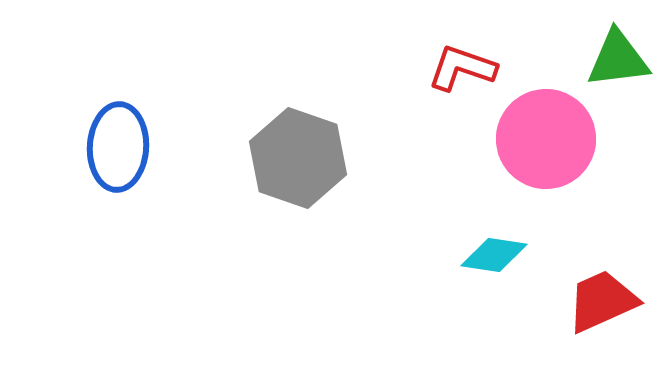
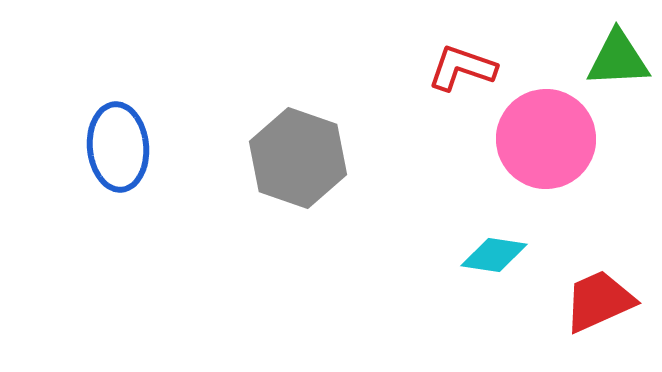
green triangle: rotated 4 degrees clockwise
blue ellipse: rotated 8 degrees counterclockwise
red trapezoid: moved 3 px left
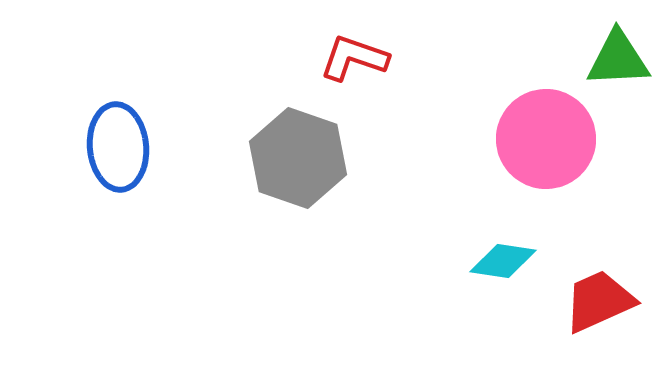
red L-shape: moved 108 px left, 10 px up
cyan diamond: moved 9 px right, 6 px down
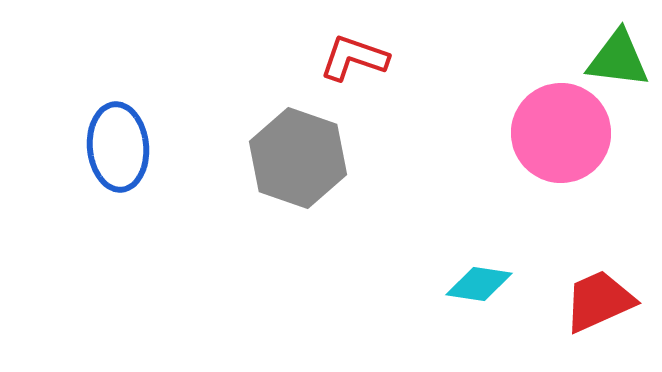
green triangle: rotated 10 degrees clockwise
pink circle: moved 15 px right, 6 px up
cyan diamond: moved 24 px left, 23 px down
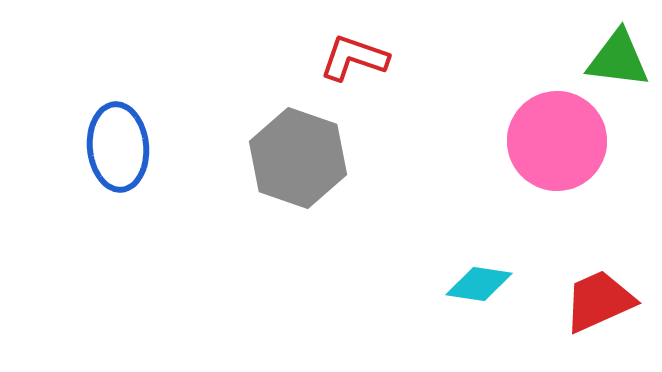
pink circle: moved 4 px left, 8 px down
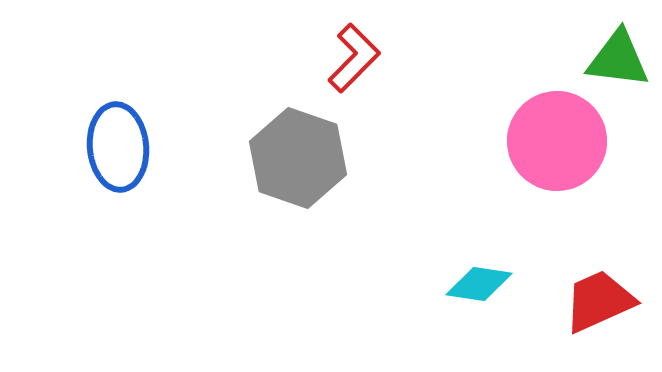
red L-shape: rotated 116 degrees clockwise
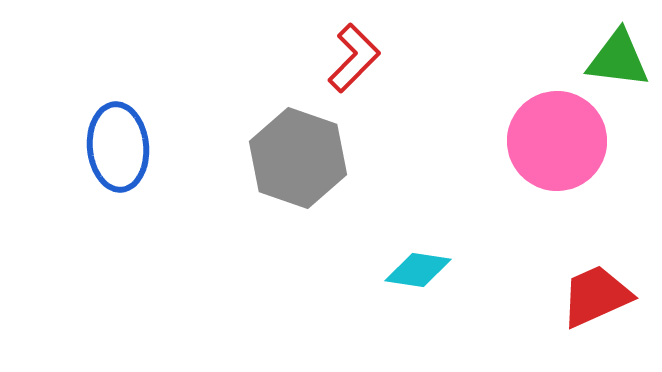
cyan diamond: moved 61 px left, 14 px up
red trapezoid: moved 3 px left, 5 px up
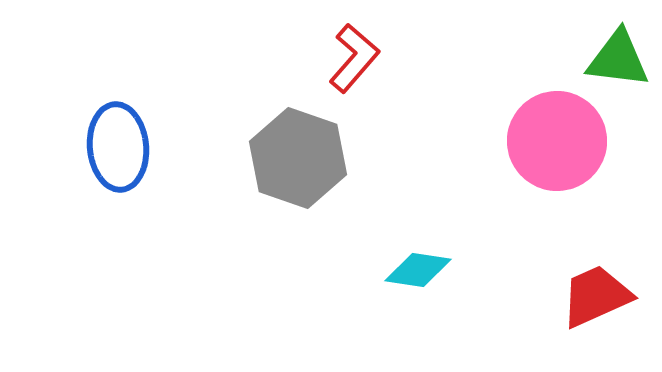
red L-shape: rotated 4 degrees counterclockwise
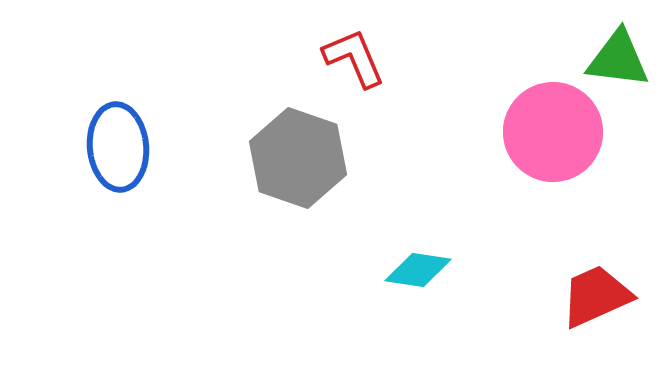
red L-shape: rotated 64 degrees counterclockwise
pink circle: moved 4 px left, 9 px up
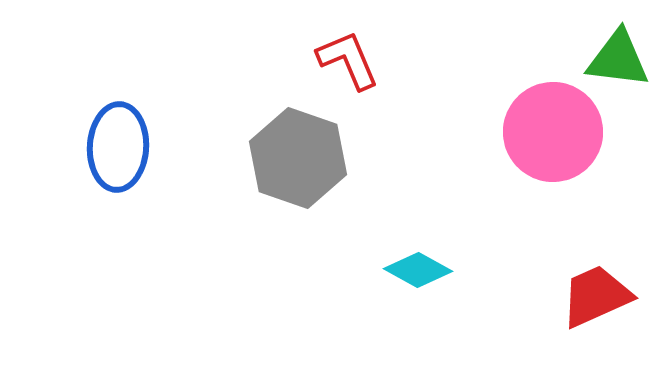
red L-shape: moved 6 px left, 2 px down
blue ellipse: rotated 8 degrees clockwise
cyan diamond: rotated 20 degrees clockwise
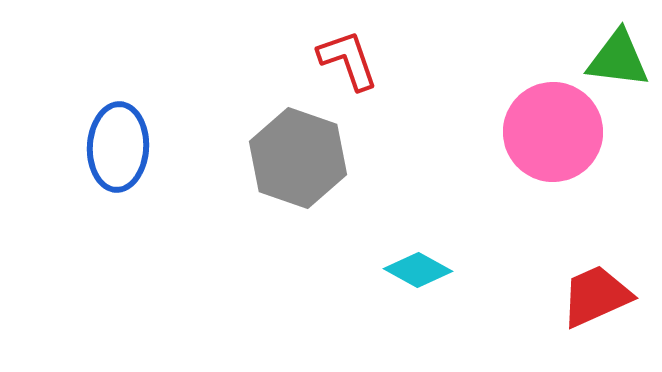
red L-shape: rotated 4 degrees clockwise
